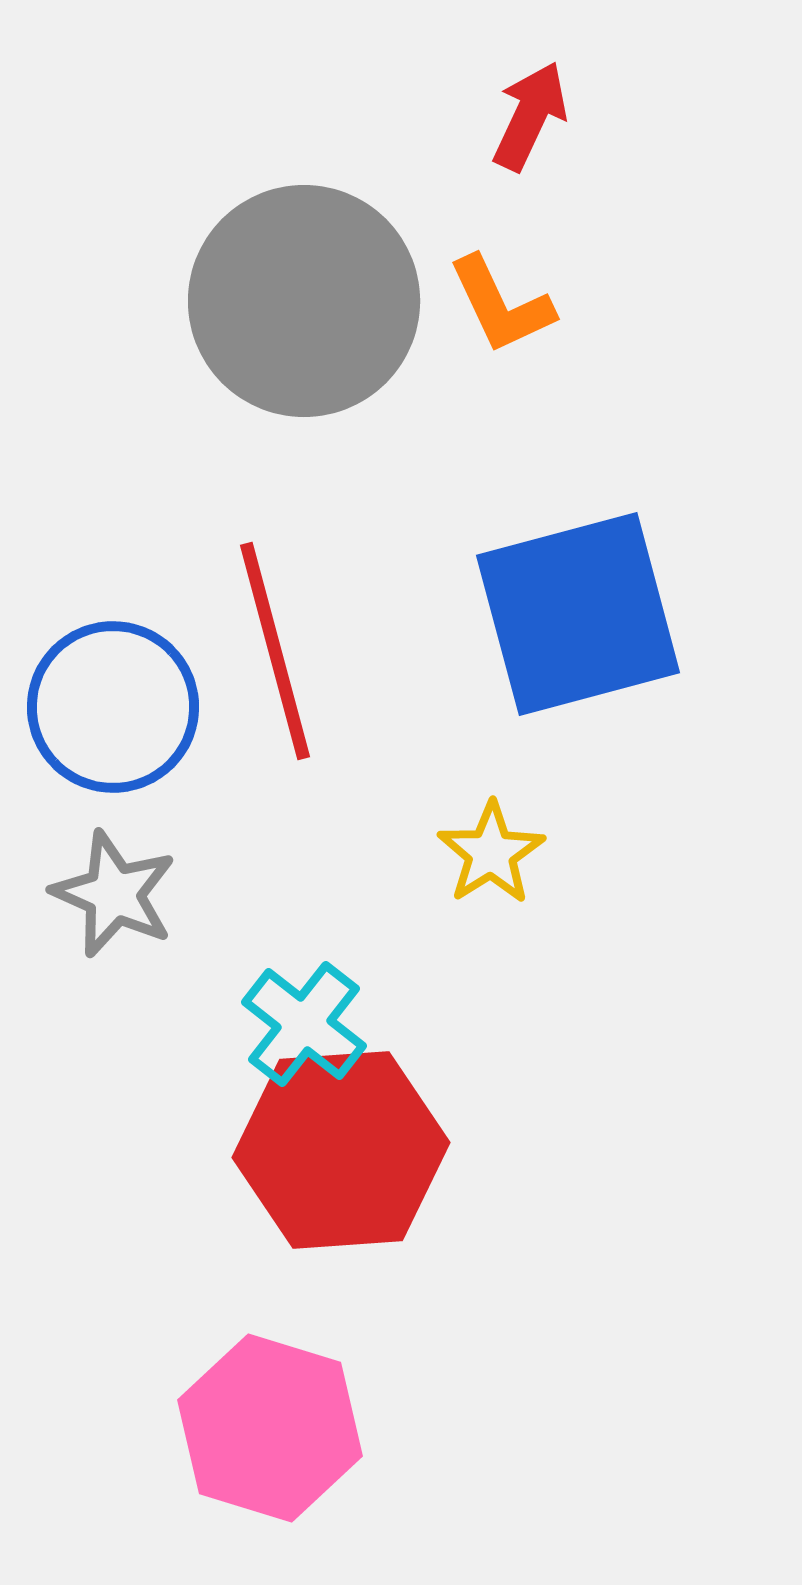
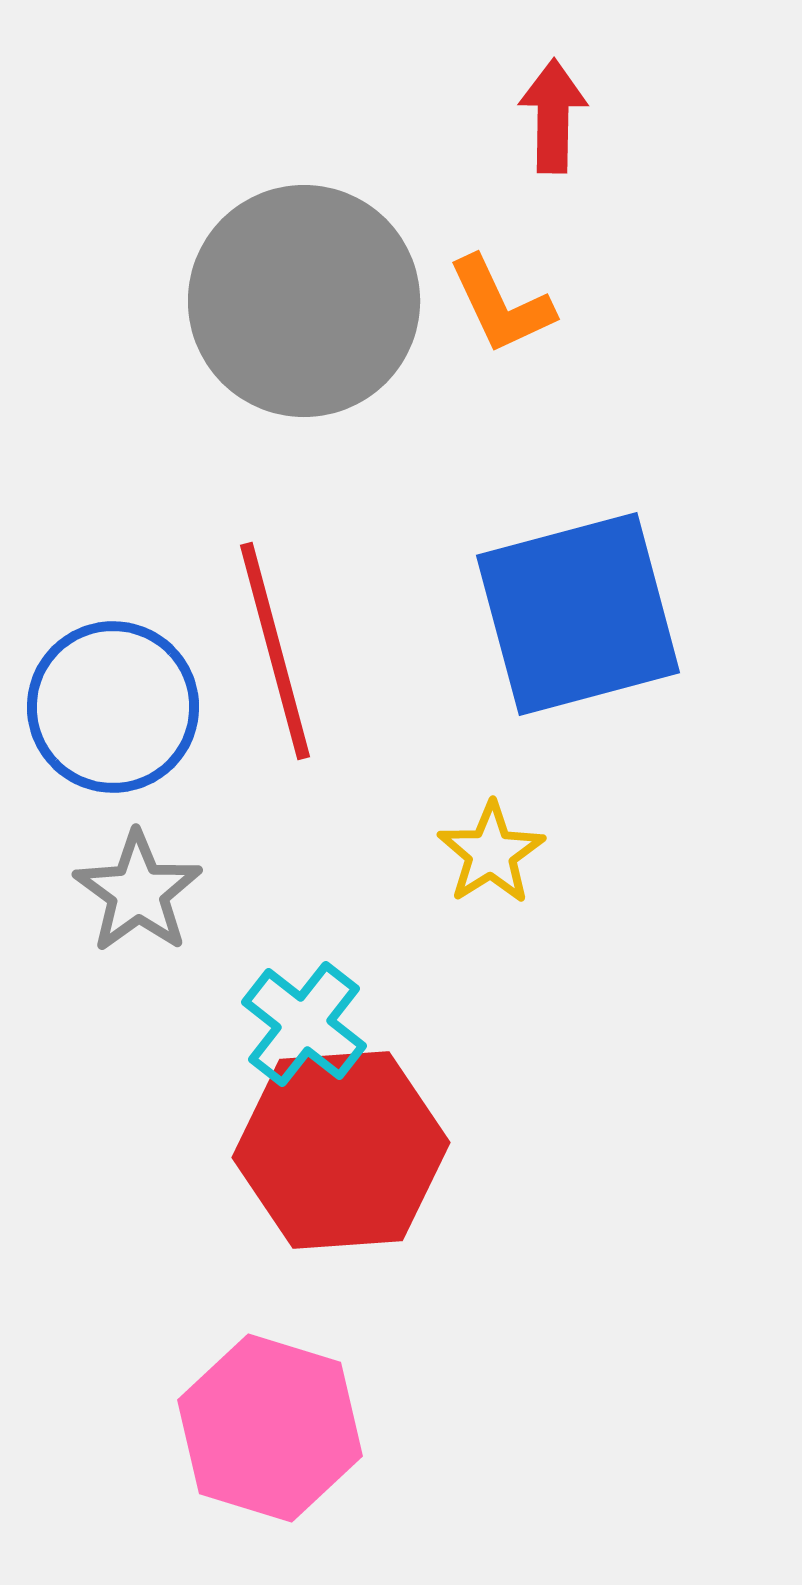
red arrow: moved 23 px right; rotated 24 degrees counterclockwise
gray star: moved 24 px right, 2 px up; rotated 12 degrees clockwise
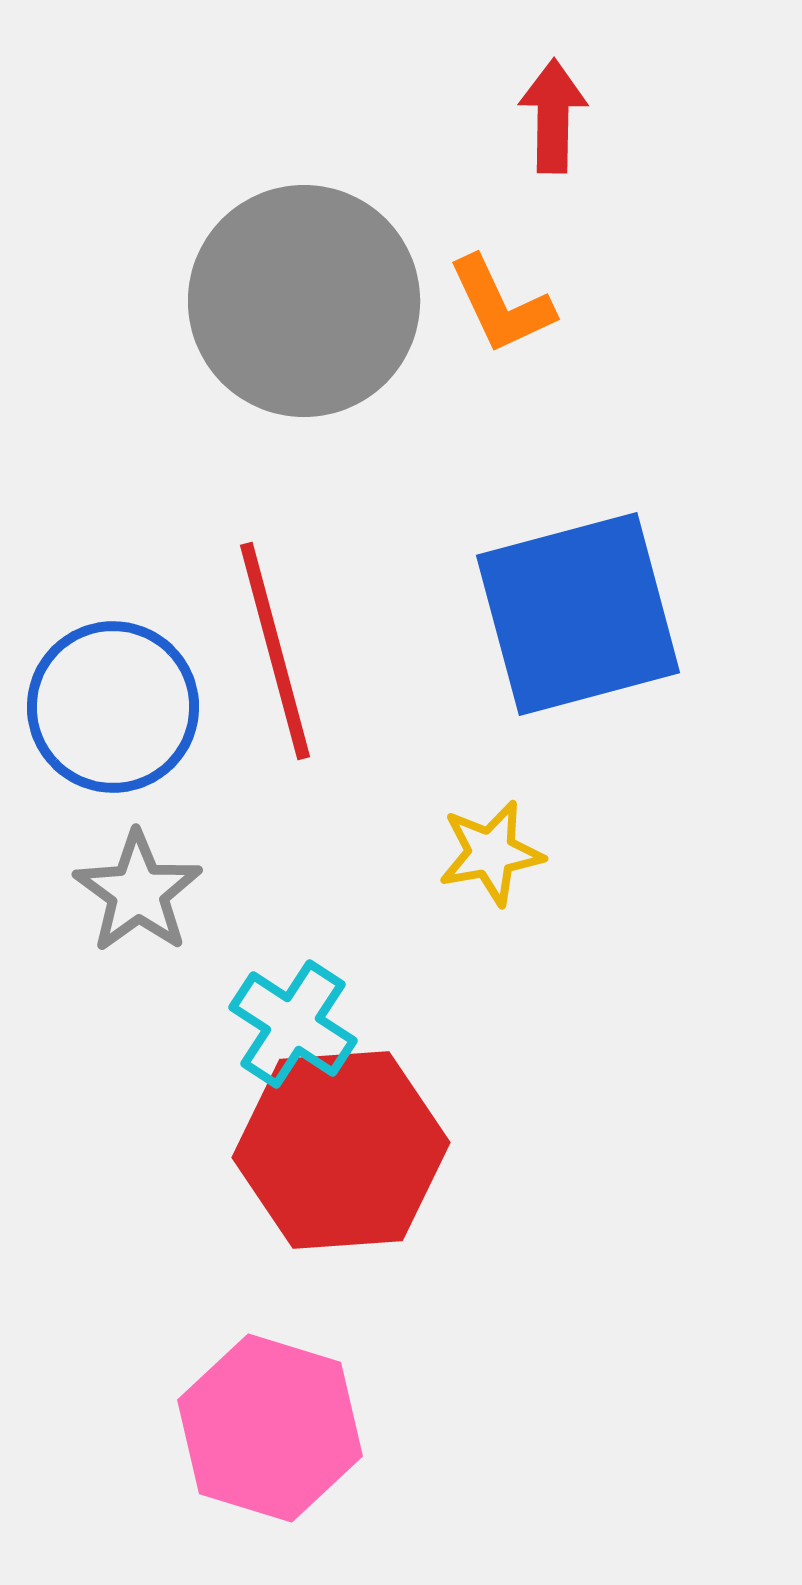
yellow star: rotated 22 degrees clockwise
cyan cross: moved 11 px left; rotated 5 degrees counterclockwise
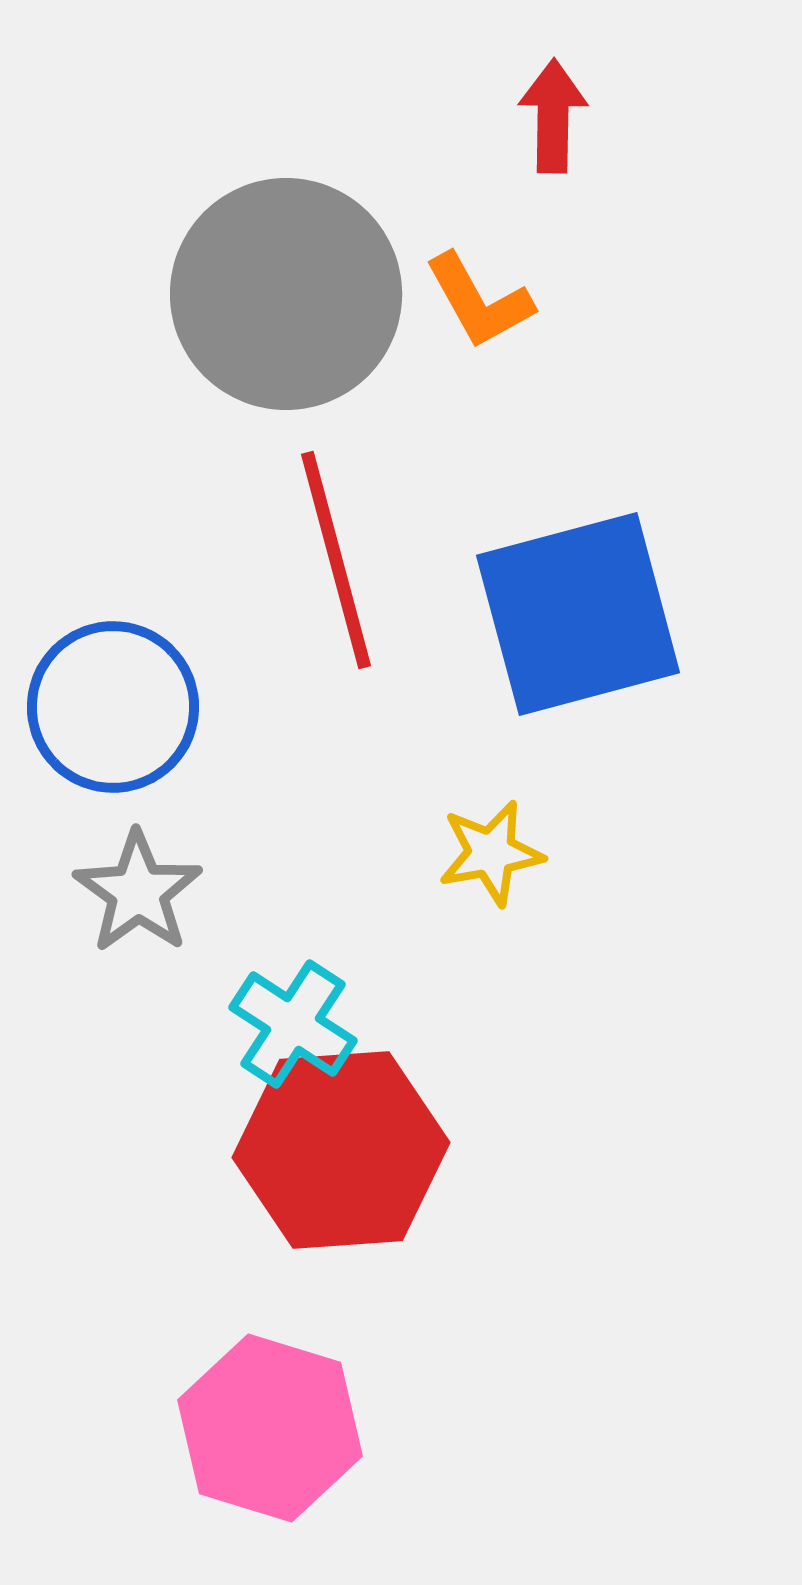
gray circle: moved 18 px left, 7 px up
orange L-shape: moved 22 px left, 4 px up; rotated 4 degrees counterclockwise
red line: moved 61 px right, 91 px up
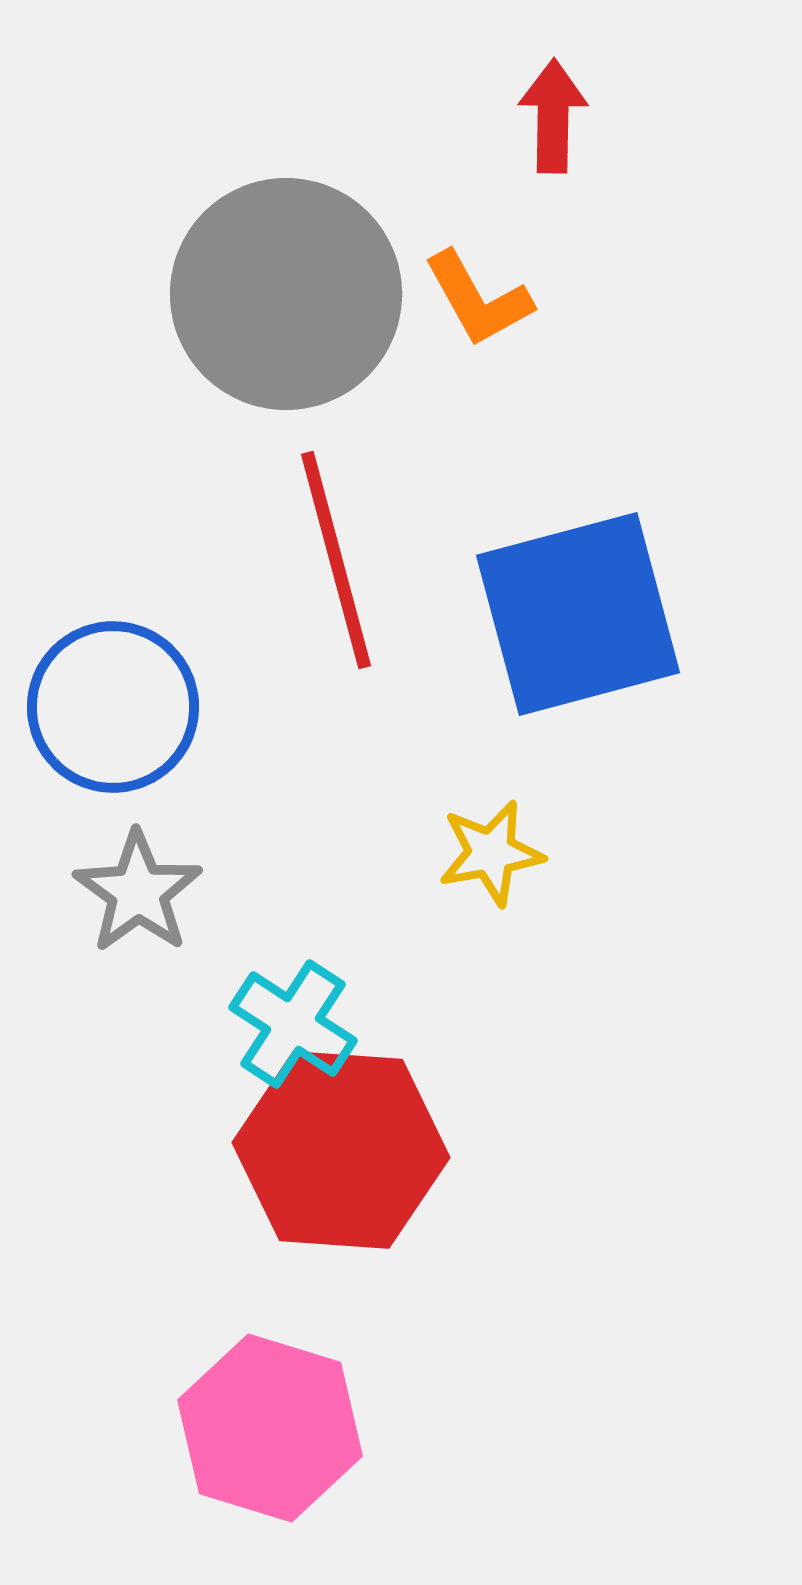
orange L-shape: moved 1 px left, 2 px up
red hexagon: rotated 8 degrees clockwise
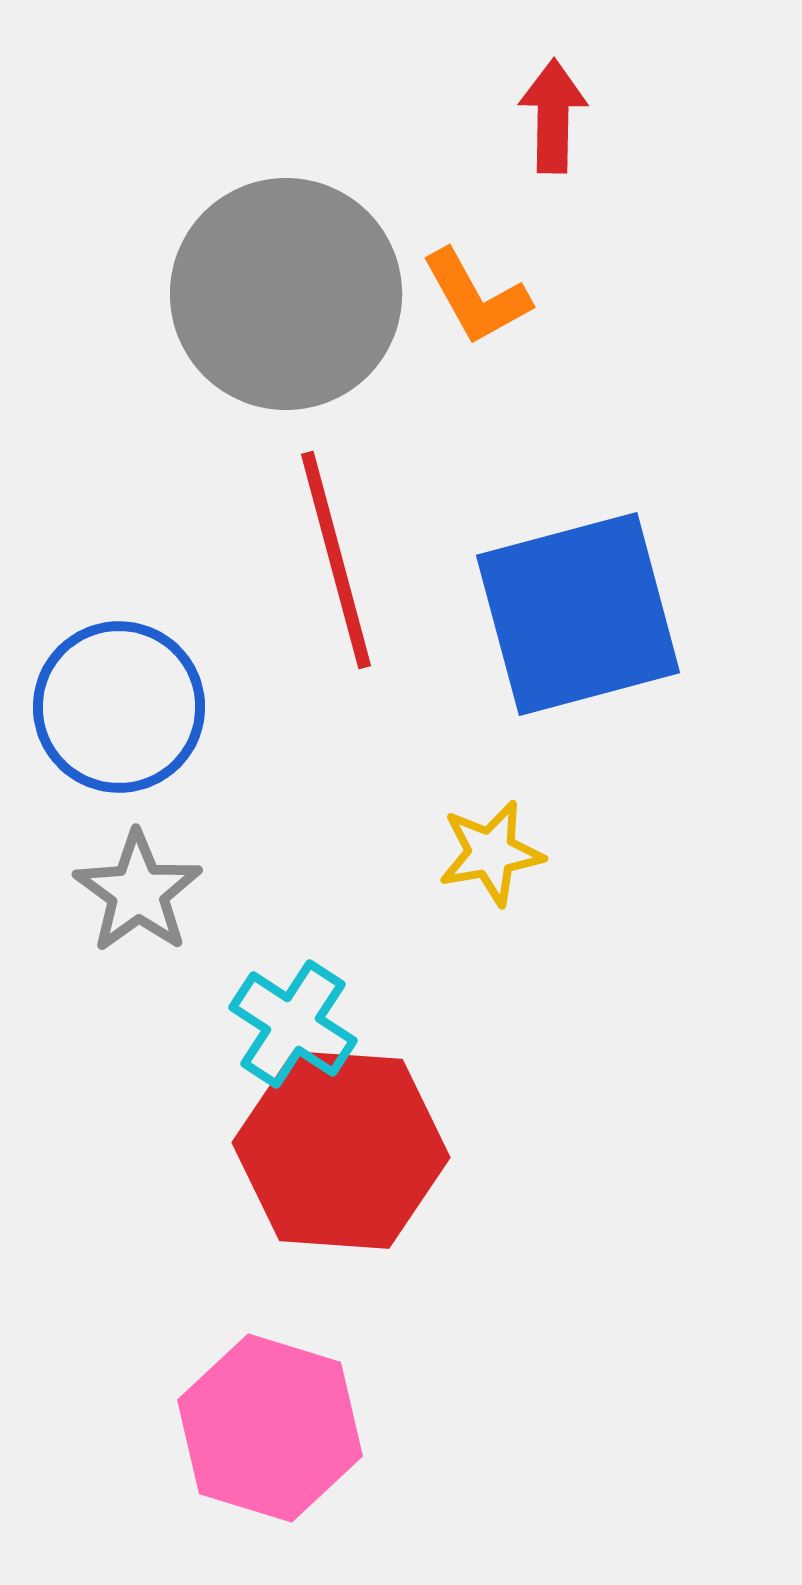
orange L-shape: moved 2 px left, 2 px up
blue circle: moved 6 px right
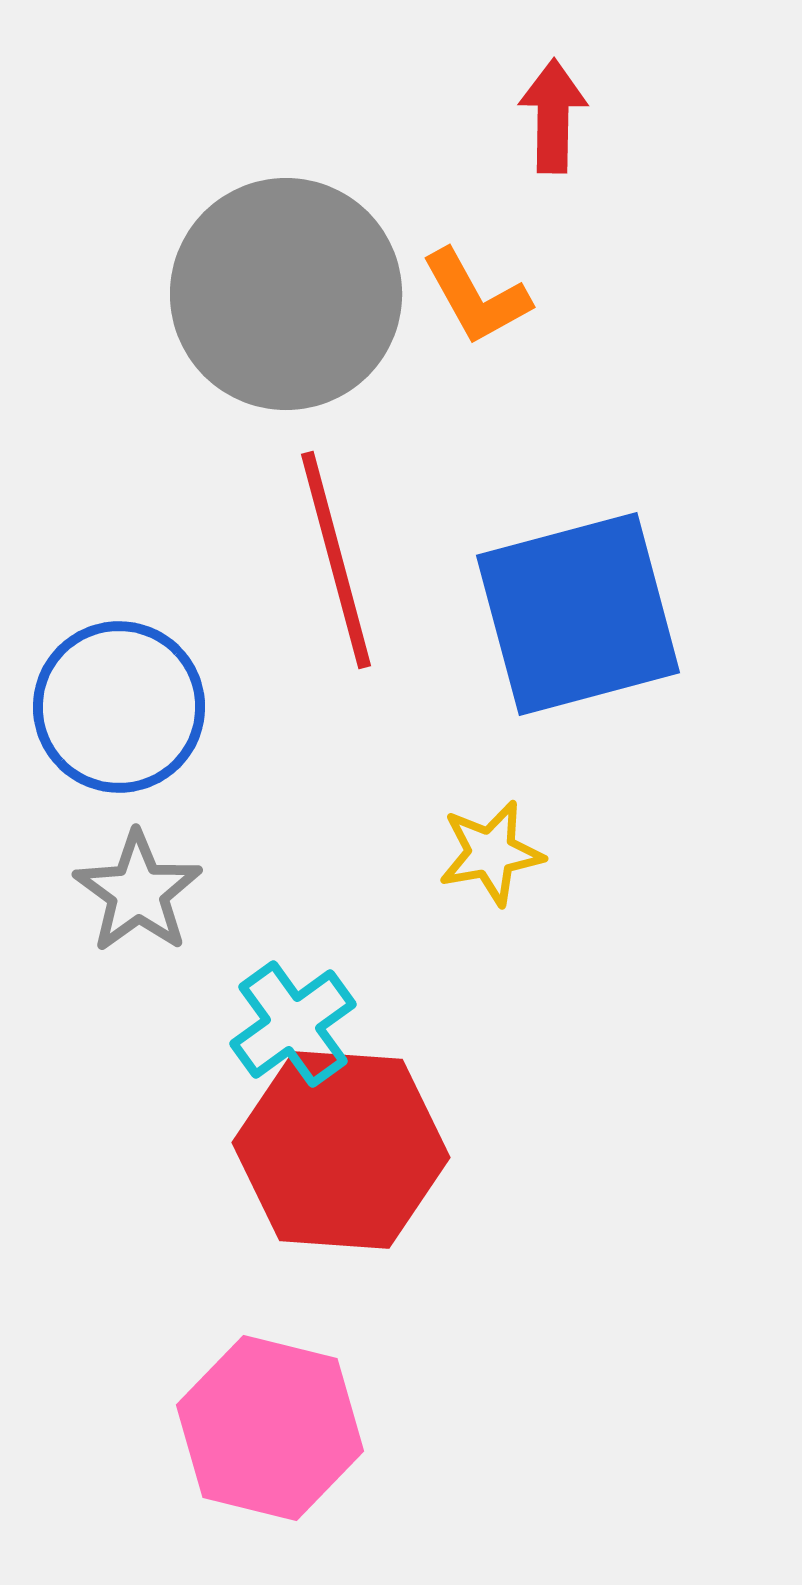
cyan cross: rotated 21 degrees clockwise
pink hexagon: rotated 3 degrees counterclockwise
